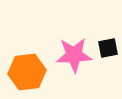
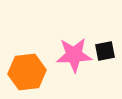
black square: moved 3 px left, 3 px down
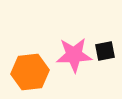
orange hexagon: moved 3 px right
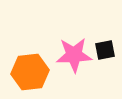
black square: moved 1 px up
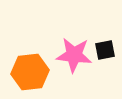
pink star: rotated 9 degrees clockwise
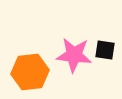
black square: rotated 20 degrees clockwise
